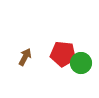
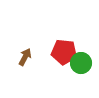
red pentagon: moved 1 px right, 2 px up
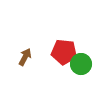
green circle: moved 1 px down
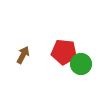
brown arrow: moved 2 px left, 2 px up
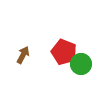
red pentagon: rotated 15 degrees clockwise
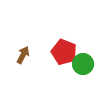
green circle: moved 2 px right
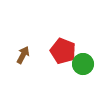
red pentagon: moved 1 px left, 1 px up
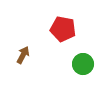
red pentagon: moved 22 px up; rotated 10 degrees counterclockwise
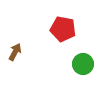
brown arrow: moved 8 px left, 3 px up
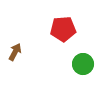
red pentagon: rotated 15 degrees counterclockwise
